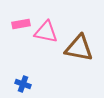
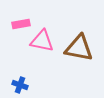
pink triangle: moved 4 px left, 9 px down
blue cross: moved 3 px left, 1 px down
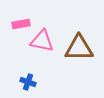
brown triangle: rotated 12 degrees counterclockwise
blue cross: moved 8 px right, 3 px up
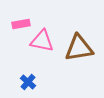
brown triangle: rotated 8 degrees counterclockwise
blue cross: rotated 21 degrees clockwise
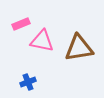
pink rectangle: rotated 12 degrees counterclockwise
blue cross: rotated 28 degrees clockwise
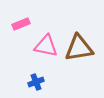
pink triangle: moved 4 px right, 5 px down
blue cross: moved 8 px right
